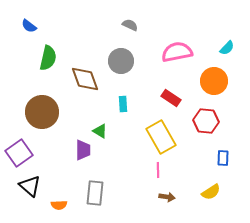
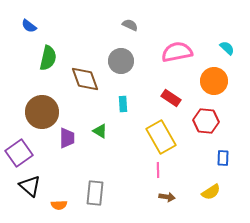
cyan semicircle: rotated 91 degrees counterclockwise
purple trapezoid: moved 16 px left, 12 px up
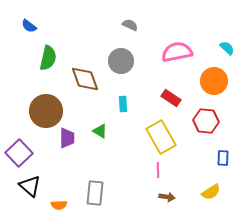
brown circle: moved 4 px right, 1 px up
purple square: rotated 8 degrees counterclockwise
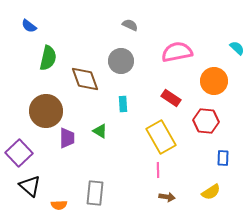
cyan semicircle: moved 10 px right
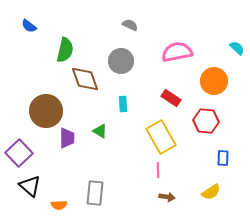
green semicircle: moved 17 px right, 8 px up
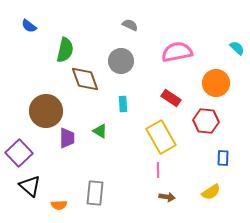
orange circle: moved 2 px right, 2 px down
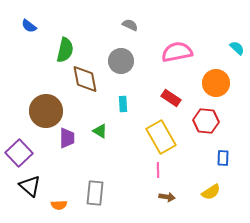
brown diamond: rotated 8 degrees clockwise
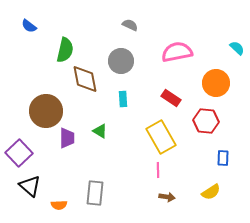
cyan rectangle: moved 5 px up
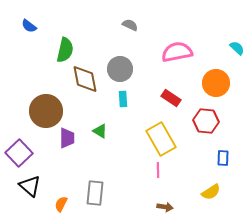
gray circle: moved 1 px left, 8 px down
yellow rectangle: moved 2 px down
brown arrow: moved 2 px left, 10 px down
orange semicircle: moved 2 px right, 1 px up; rotated 119 degrees clockwise
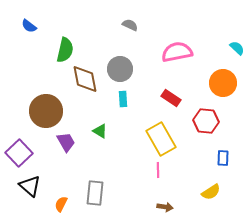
orange circle: moved 7 px right
purple trapezoid: moved 1 px left, 4 px down; rotated 30 degrees counterclockwise
